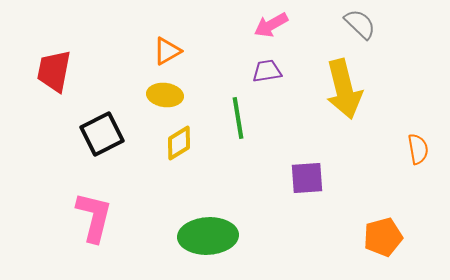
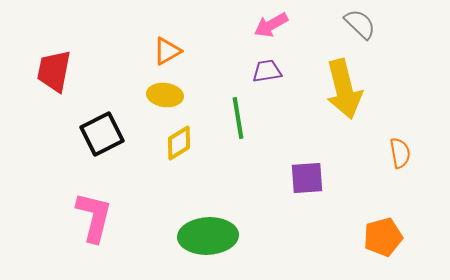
orange semicircle: moved 18 px left, 4 px down
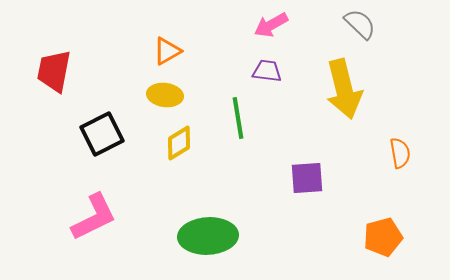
purple trapezoid: rotated 16 degrees clockwise
pink L-shape: rotated 50 degrees clockwise
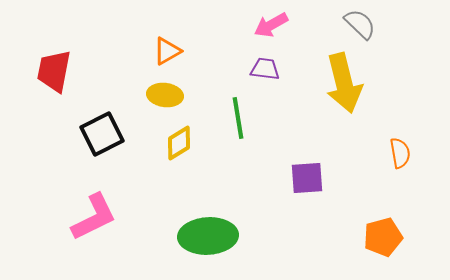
purple trapezoid: moved 2 px left, 2 px up
yellow arrow: moved 6 px up
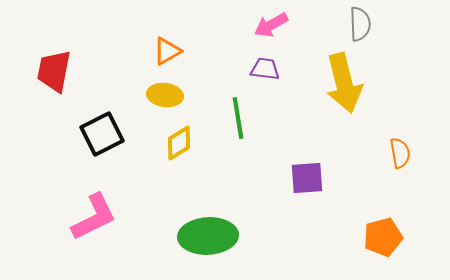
gray semicircle: rotated 44 degrees clockwise
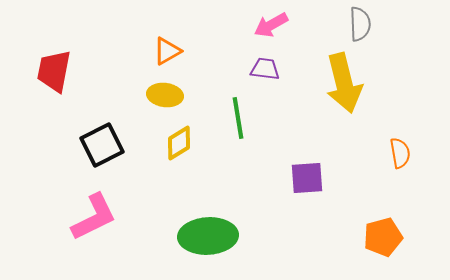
black square: moved 11 px down
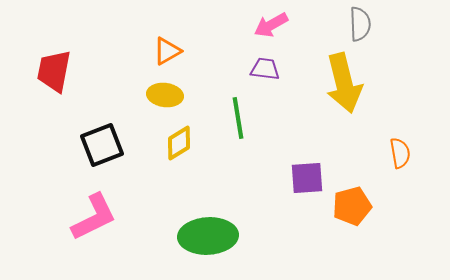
black square: rotated 6 degrees clockwise
orange pentagon: moved 31 px left, 31 px up
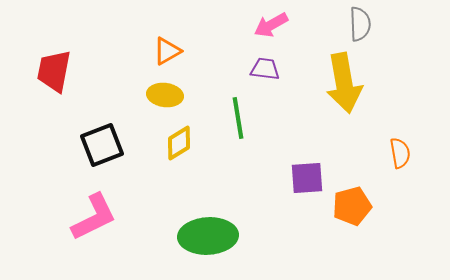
yellow arrow: rotated 4 degrees clockwise
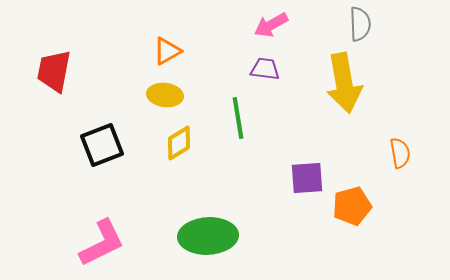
pink L-shape: moved 8 px right, 26 px down
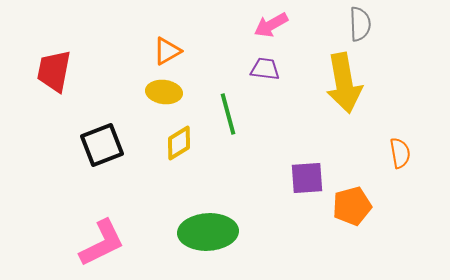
yellow ellipse: moved 1 px left, 3 px up
green line: moved 10 px left, 4 px up; rotated 6 degrees counterclockwise
green ellipse: moved 4 px up
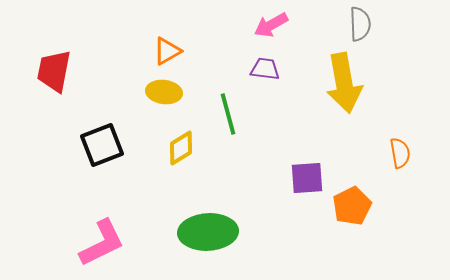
yellow diamond: moved 2 px right, 5 px down
orange pentagon: rotated 12 degrees counterclockwise
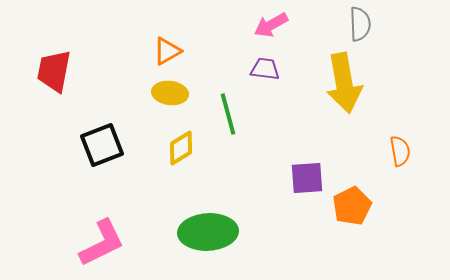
yellow ellipse: moved 6 px right, 1 px down
orange semicircle: moved 2 px up
